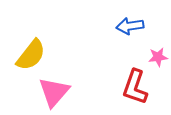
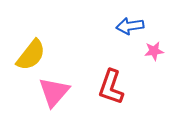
pink star: moved 4 px left, 6 px up
red L-shape: moved 24 px left
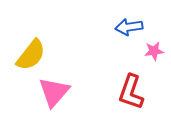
blue arrow: moved 1 px left, 1 px down
red L-shape: moved 20 px right, 5 px down
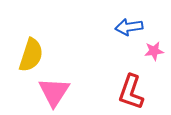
yellow semicircle: rotated 20 degrees counterclockwise
pink triangle: rotated 8 degrees counterclockwise
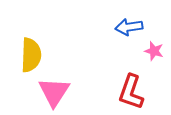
pink star: rotated 24 degrees clockwise
yellow semicircle: rotated 16 degrees counterclockwise
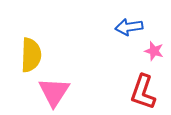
red L-shape: moved 12 px right
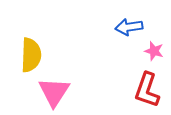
red L-shape: moved 4 px right, 2 px up
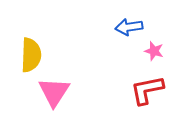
red L-shape: rotated 60 degrees clockwise
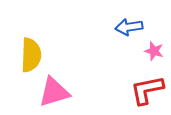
pink triangle: rotated 40 degrees clockwise
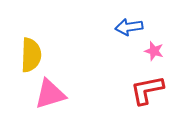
pink triangle: moved 4 px left, 2 px down
